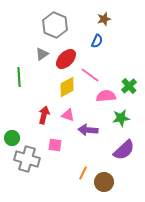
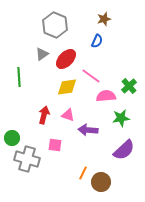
pink line: moved 1 px right, 1 px down
yellow diamond: rotated 20 degrees clockwise
brown circle: moved 3 px left
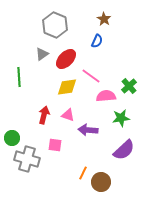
brown star: rotated 24 degrees counterclockwise
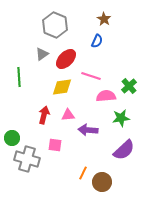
pink line: rotated 18 degrees counterclockwise
yellow diamond: moved 5 px left
pink triangle: rotated 24 degrees counterclockwise
brown circle: moved 1 px right
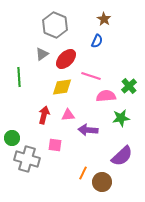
purple semicircle: moved 2 px left, 6 px down
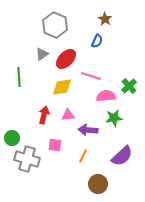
brown star: moved 1 px right
green star: moved 7 px left
orange line: moved 17 px up
brown circle: moved 4 px left, 2 px down
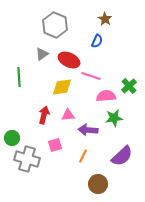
red ellipse: moved 3 px right, 1 px down; rotated 70 degrees clockwise
pink square: rotated 24 degrees counterclockwise
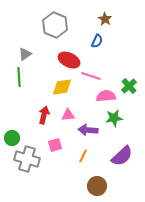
gray triangle: moved 17 px left
brown circle: moved 1 px left, 2 px down
